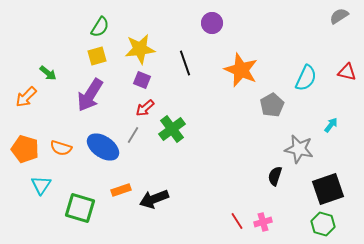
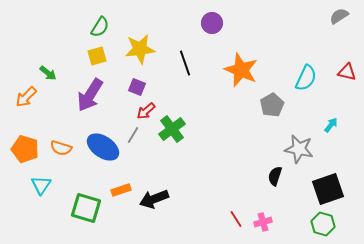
purple square: moved 5 px left, 7 px down
red arrow: moved 1 px right, 3 px down
green square: moved 6 px right
red line: moved 1 px left, 2 px up
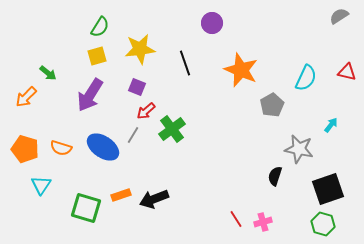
orange rectangle: moved 5 px down
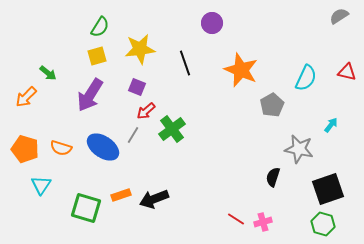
black semicircle: moved 2 px left, 1 px down
red line: rotated 24 degrees counterclockwise
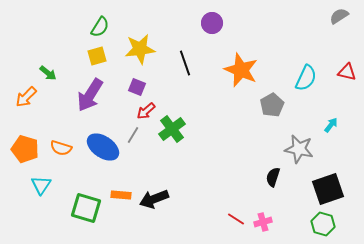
orange rectangle: rotated 24 degrees clockwise
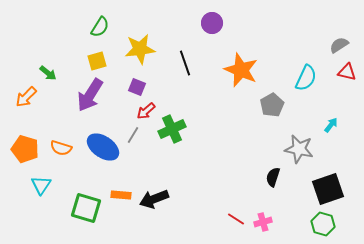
gray semicircle: moved 29 px down
yellow square: moved 5 px down
green cross: rotated 12 degrees clockwise
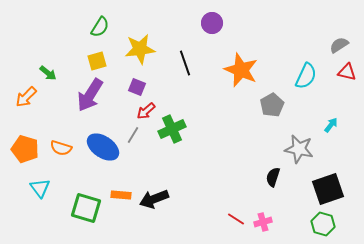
cyan semicircle: moved 2 px up
cyan triangle: moved 1 px left, 3 px down; rotated 10 degrees counterclockwise
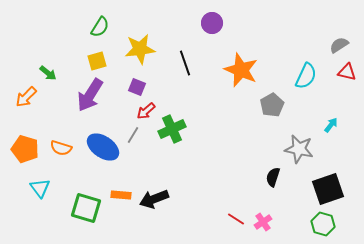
pink cross: rotated 18 degrees counterclockwise
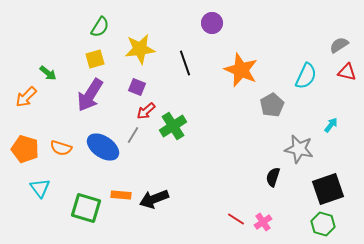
yellow square: moved 2 px left, 2 px up
green cross: moved 1 px right, 3 px up; rotated 8 degrees counterclockwise
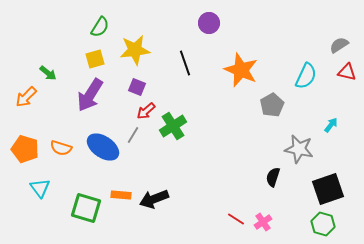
purple circle: moved 3 px left
yellow star: moved 5 px left, 1 px down
